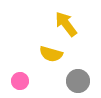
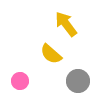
yellow semicircle: rotated 25 degrees clockwise
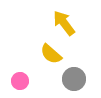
yellow arrow: moved 2 px left, 1 px up
gray circle: moved 4 px left, 2 px up
